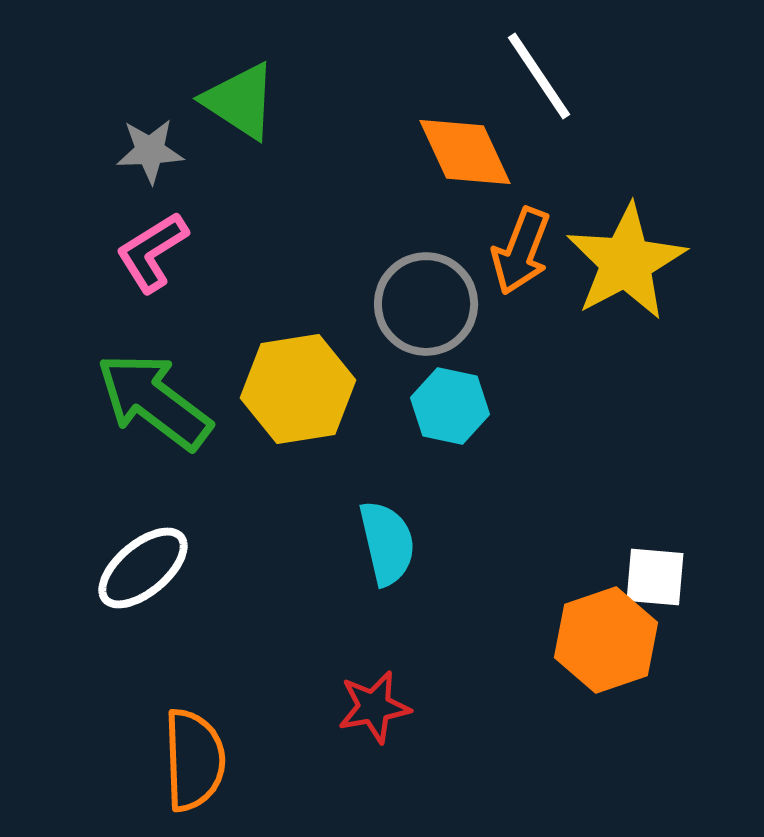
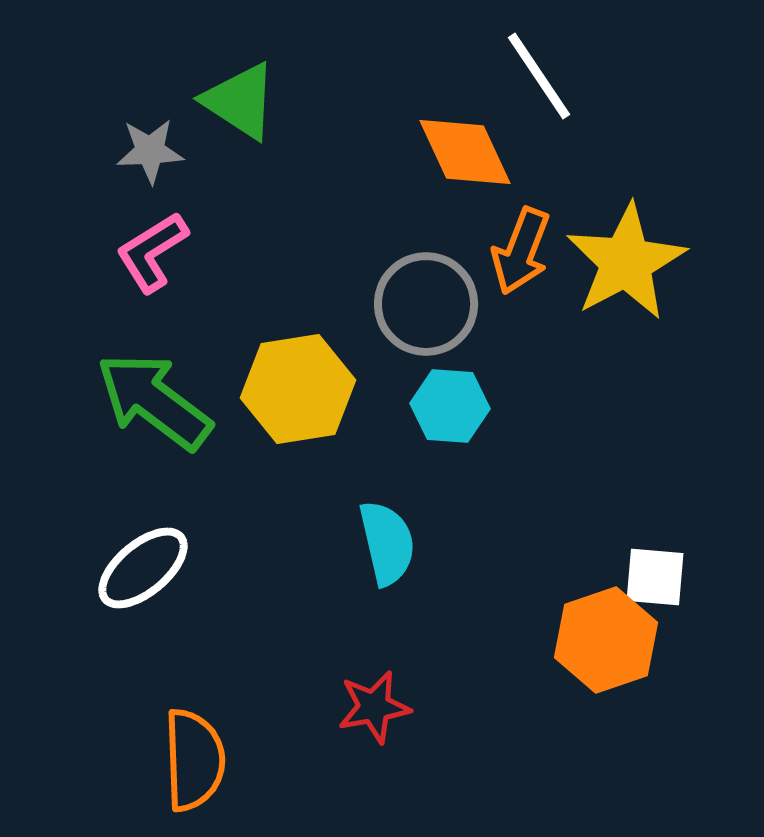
cyan hexagon: rotated 8 degrees counterclockwise
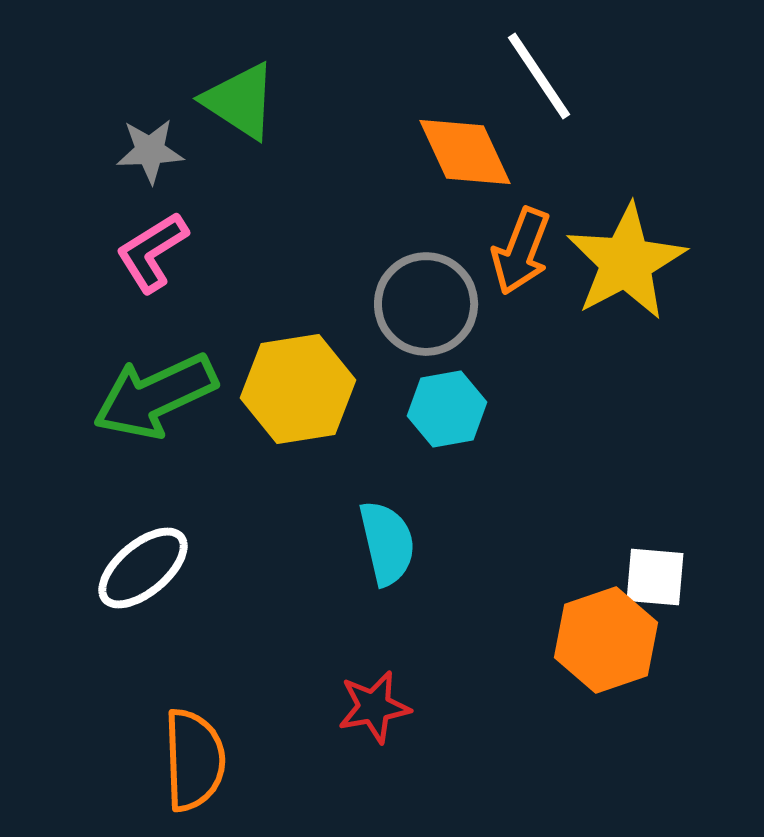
green arrow: moved 1 px right, 5 px up; rotated 62 degrees counterclockwise
cyan hexagon: moved 3 px left, 3 px down; rotated 14 degrees counterclockwise
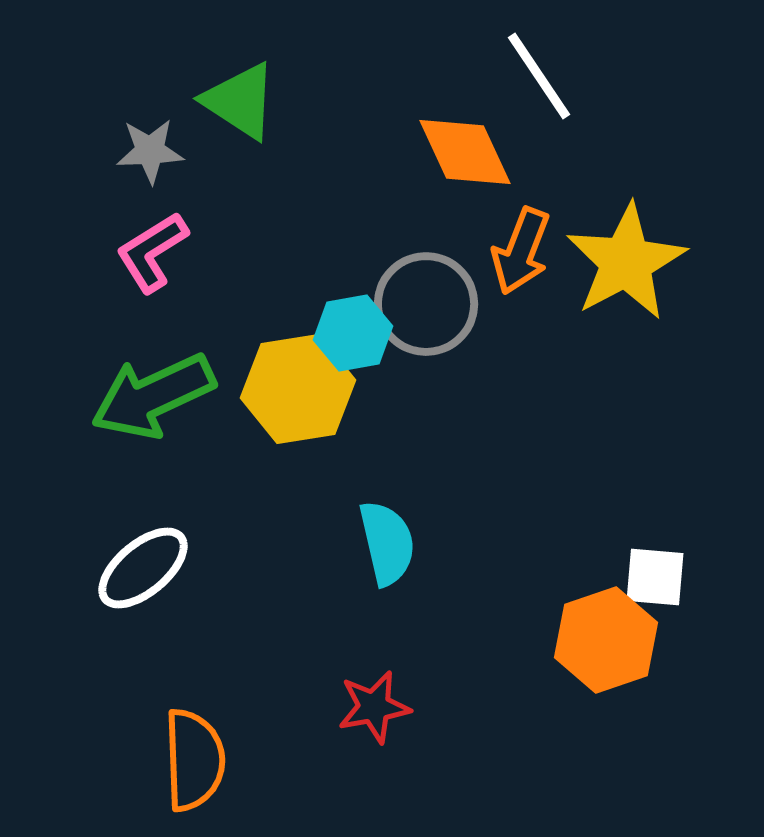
green arrow: moved 2 px left
cyan hexagon: moved 94 px left, 76 px up
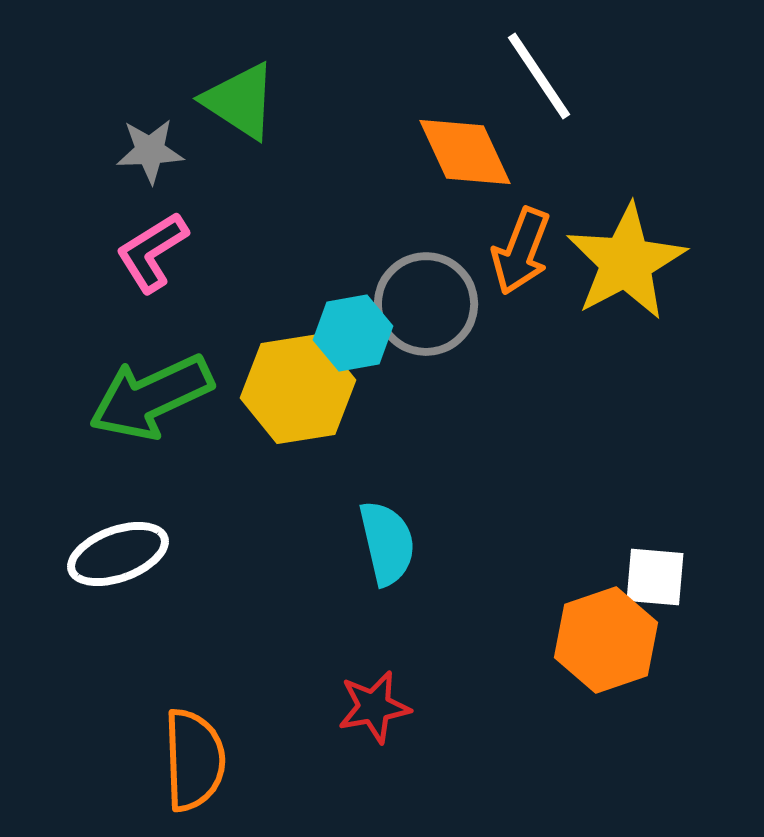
green arrow: moved 2 px left, 1 px down
white ellipse: moved 25 px left, 14 px up; rotated 20 degrees clockwise
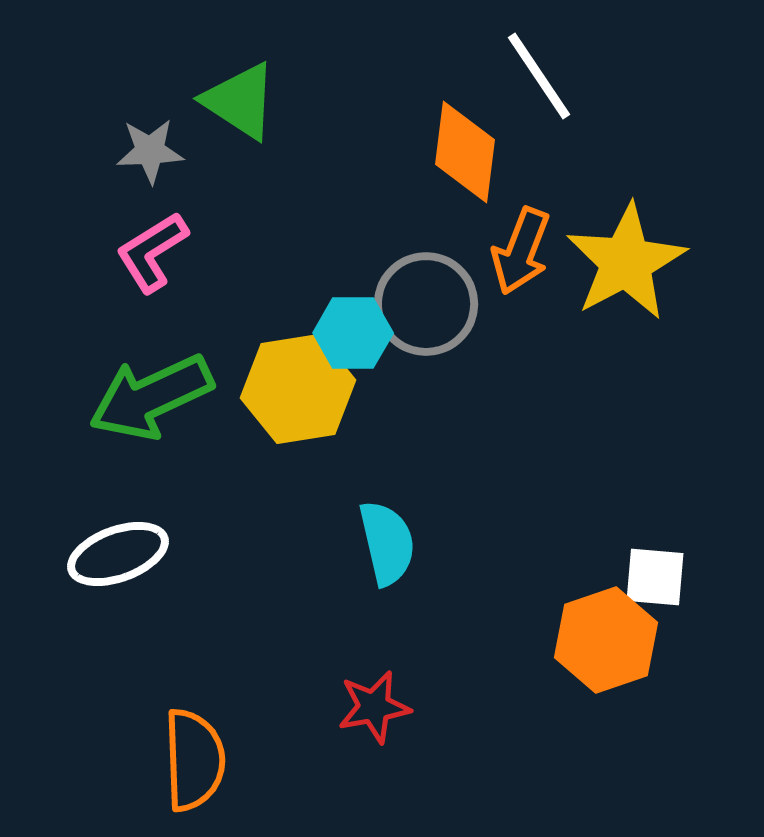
orange diamond: rotated 32 degrees clockwise
cyan hexagon: rotated 10 degrees clockwise
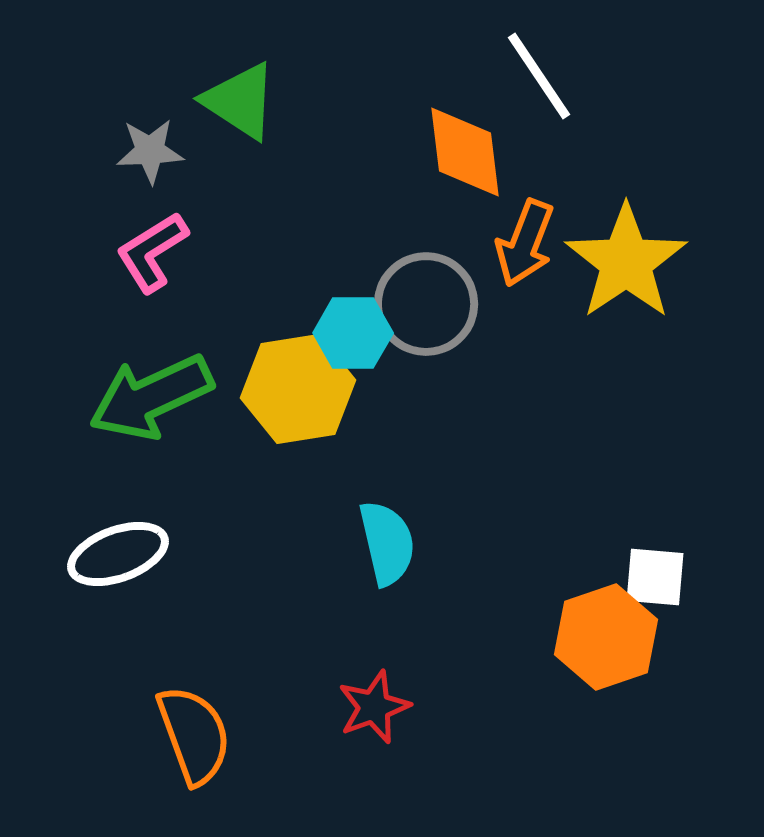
orange diamond: rotated 14 degrees counterclockwise
orange arrow: moved 4 px right, 8 px up
yellow star: rotated 6 degrees counterclockwise
orange hexagon: moved 3 px up
red star: rotated 10 degrees counterclockwise
orange semicircle: moved 25 px up; rotated 18 degrees counterclockwise
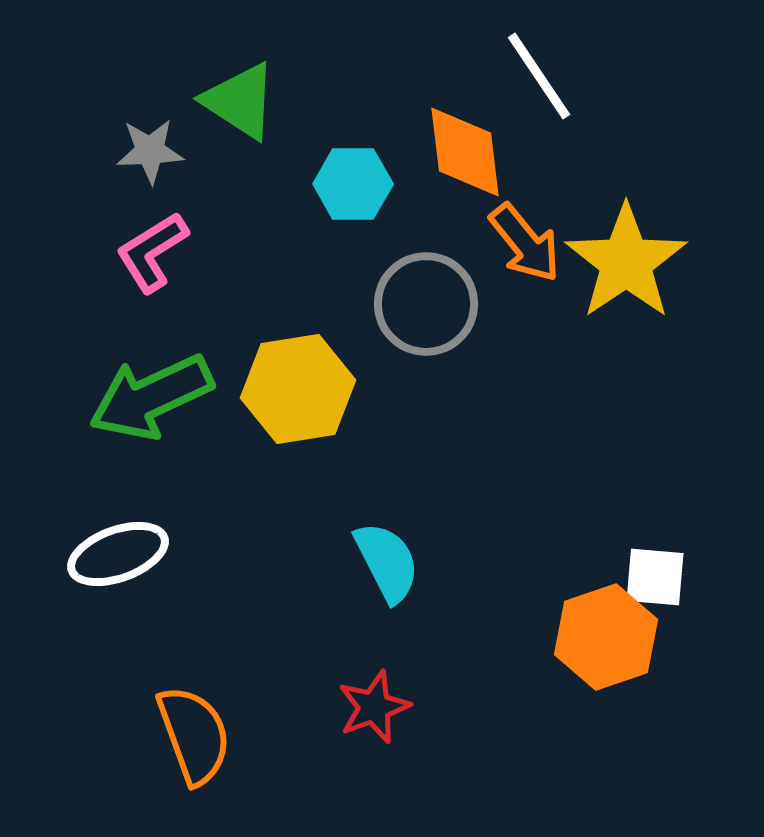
orange arrow: rotated 60 degrees counterclockwise
cyan hexagon: moved 149 px up
cyan semicircle: moved 19 px down; rotated 14 degrees counterclockwise
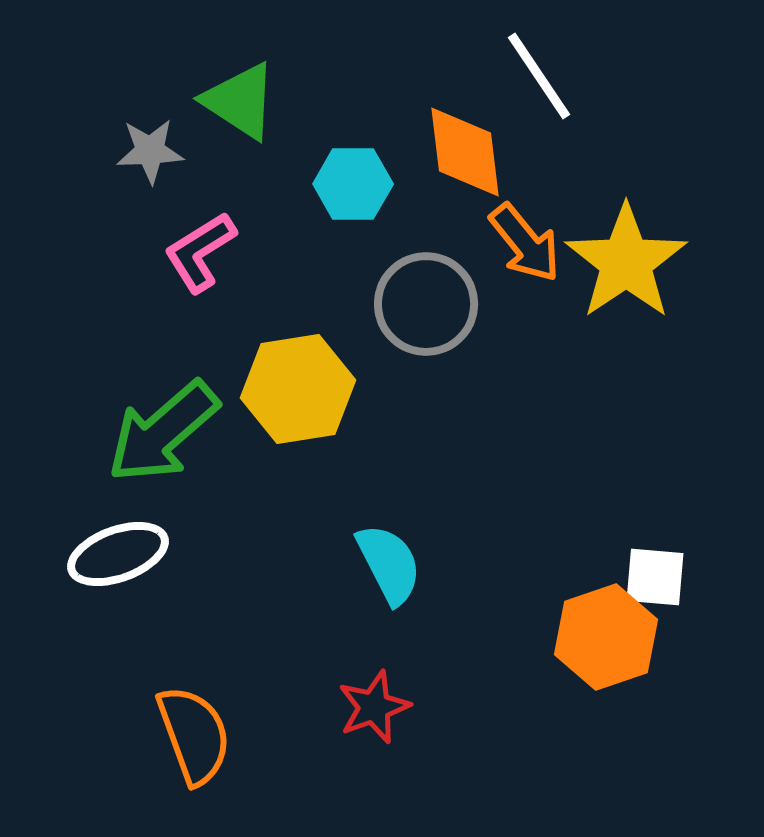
pink L-shape: moved 48 px right
green arrow: moved 12 px right, 35 px down; rotated 16 degrees counterclockwise
cyan semicircle: moved 2 px right, 2 px down
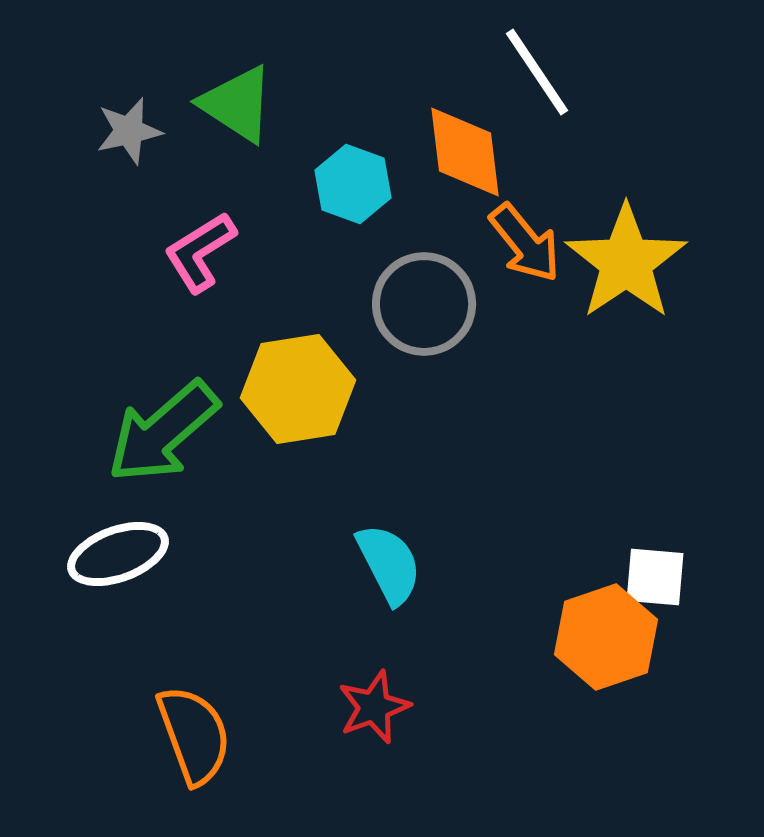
white line: moved 2 px left, 4 px up
green triangle: moved 3 px left, 3 px down
gray star: moved 21 px left, 20 px up; rotated 10 degrees counterclockwise
cyan hexagon: rotated 20 degrees clockwise
gray circle: moved 2 px left
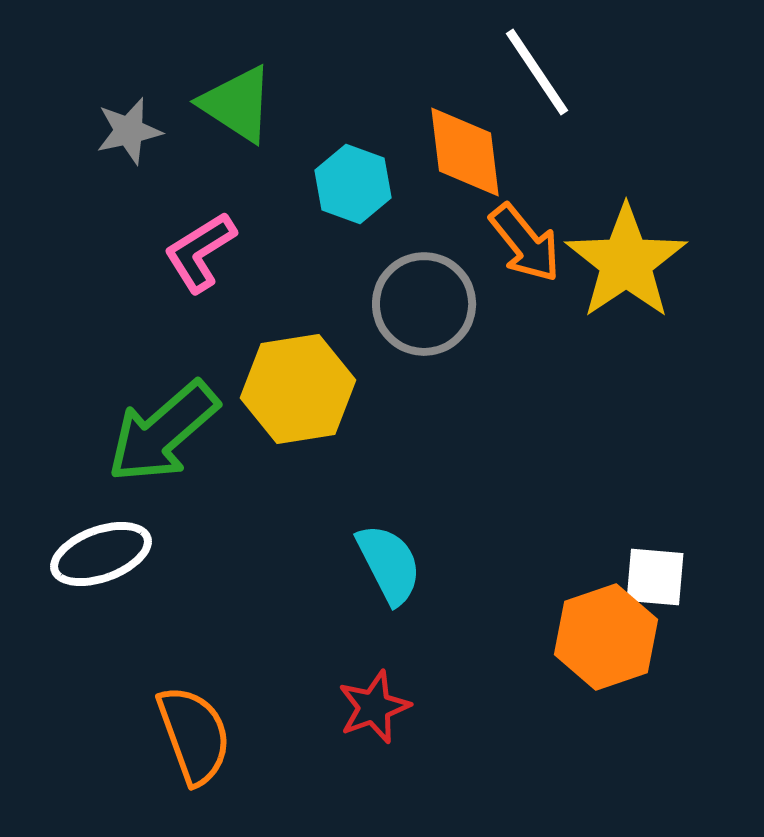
white ellipse: moved 17 px left
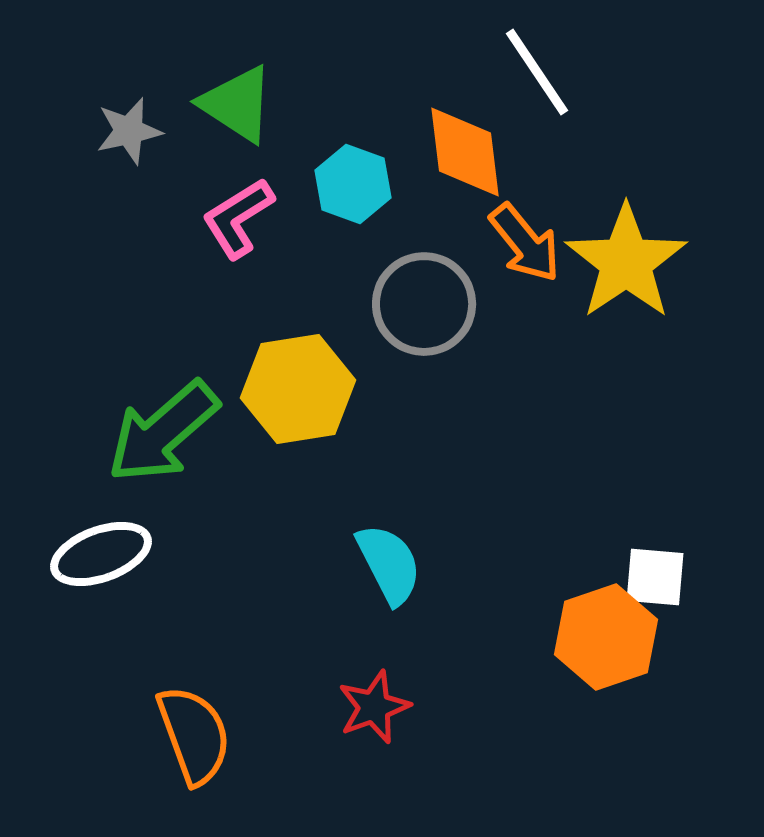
pink L-shape: moved 38 px right, 34 px up
